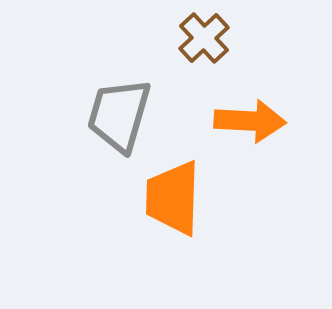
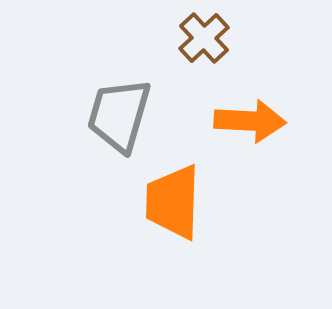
orange trapezoid: moved 4 px down
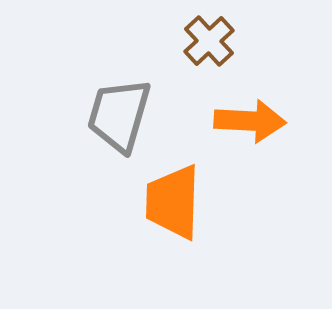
brown cross: moved 5 px right, 3 px down
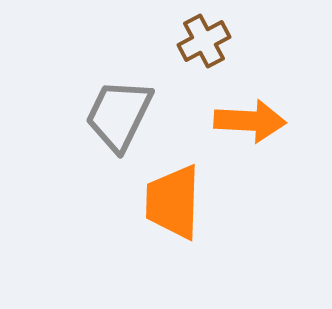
brown cross: moved 5 px left; rotated 15 degrees clockwise
gray trapezoid: rotated 10 degrees clockwise
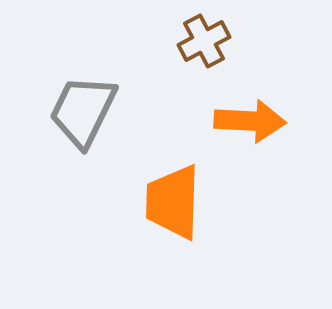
gray trapezoid: moved 36 px left, 4 px up
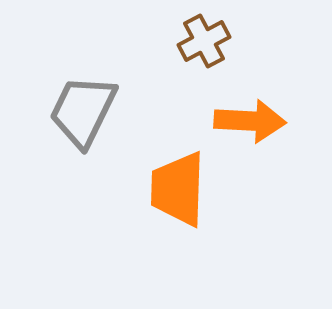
orange trapezoid: moved 5 px right, 13 px up
